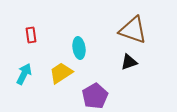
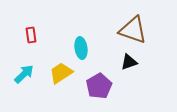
cyan ellipse: moved 2 px right
cyan arrow: rotated 20 degrees clockwise
purple pentagon: moved 4 px right, 10 px up
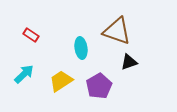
brown triangle: moved 16 px left, 1 px down
red rectangle: rotated 49 degrees counterclockwise
yellow trapezoid: moved 8 px down
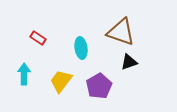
brown triangle: moved 4 px right, 1 px down
red rectangle: moved 7 px right, 3 px down
cyan arrow: rotated 45 degrees counterclockwise
yellow trapezoid: rotated 20 degrees counterclockwise
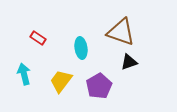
cyan arrow: rotated 15 degrees counterclockwise
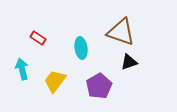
cyan arrow: moved 2 px left, 5 px up
yellow trapezoid: moved 6 px left
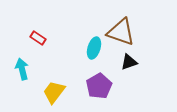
cyan ellipse: moved 13 px right; rotated 25 degrees clockwise
yellow trapezoid: moved 1 px left, 11 px down
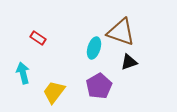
cyan arrow: moved 1 px right, 4 px down
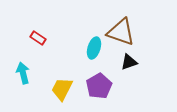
yellow trapezoid: moved 8 px right, 3 px up; rotated 10 degrees counterclockwise
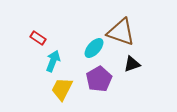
cyan ellipse: rotated 25 degrees clockwise
black triangle: moved 3 px right, 2 px down
cyan arrow: moved 30 px right, 12 px up; rotated 35 degrees clockwise
purple pentagon: moved 7 px up
